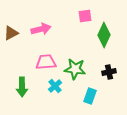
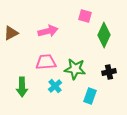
pink square: rotated 24 degrees clockwise
pink arrow: moved 7 px right, 2 px down
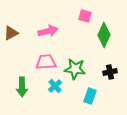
black cross: moved 1 px right
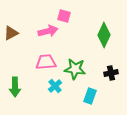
pink square: moved 21 px left
black cross: moved 1 px right, 1 px down
green arrow: moved 7 px left
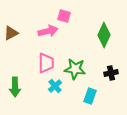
pink trapezoid: moved 1 px down; rotated 95 degrees clockwise
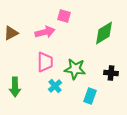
pink arrow: moved 3 px left, 1 px down
green diamond: moved 2 px up; rotated 35 degrees clockwise
pink trapezoid: moved 1 px left, 1 px up
black cross: rotated 16 degrees clockwise
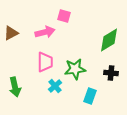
green diamond: moved 5 px right, 7 px down
green star: rotated 15 degrees counterclockwise
green arrow: rotated 12 degrees counterclockwise
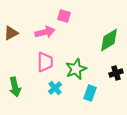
green star: moved 1 px right; rotated 15 degrees counterclockwise
black cross: moved 5 px right; rotated 24 degrees counterclockwise
cyan cross: moved 2 px down
cyan rectangle: moved 3 px up
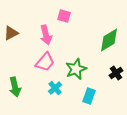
pink arrow: moved 1 px right, 3 px down; rotated 90 degrees clockwise
pink trapezoid: rotated 40 degrees clockwise
black cross: rotated 16 degrees counterclockwise
cyan rectangle: moved 1 px left, 3 px down
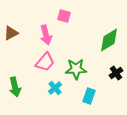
green star: rotated 20 degrees clockwise
